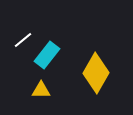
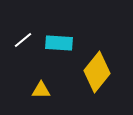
cyan rectangle: moved 12 px right, 12 px up; rotated 56 degrees clockwise
yellow diamond: moved 1 px right, 1 px up; rotated 9 degrees clockwise
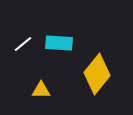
white line: moved 4 px down
yellow diamond: moved 2 px down
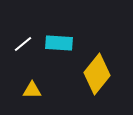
yellow triangle: moved 9 px left
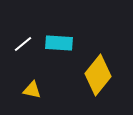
yellow diamond: moved 1 px right, 1 px down
yellow triangle: rotated 12 degrees clockwise
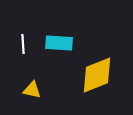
white line: rotated 54 degrees counterclockwise
yellow diamond: moved 1 px left; rotated 30 degrees clockwise
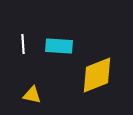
cyan rectangle: moved 3 px down
yellow triangle: moved 5 px down
